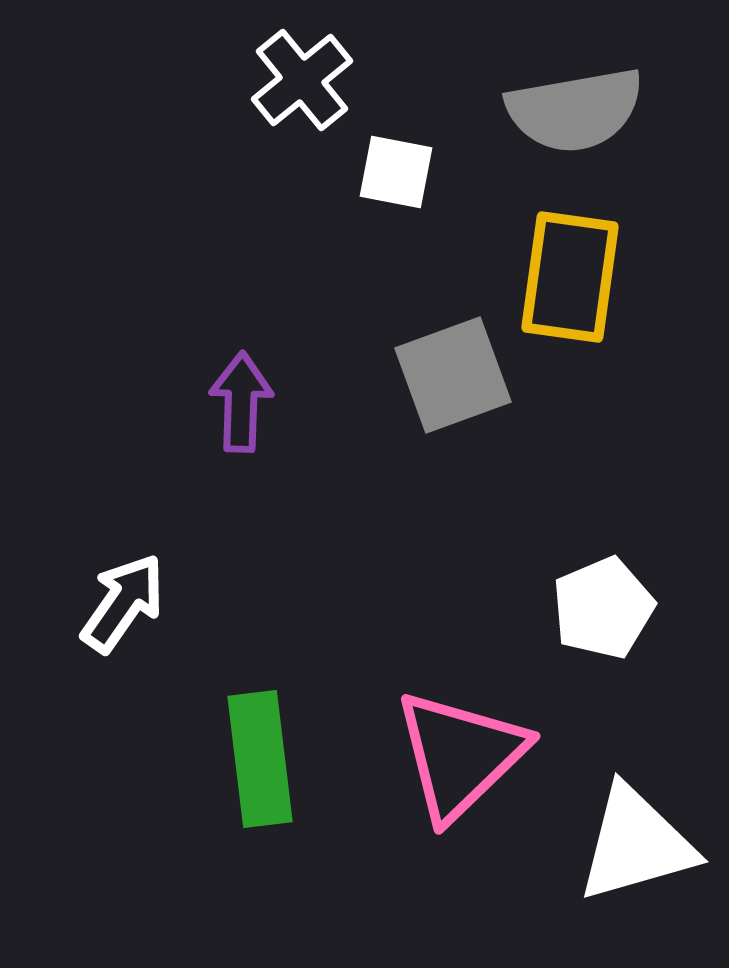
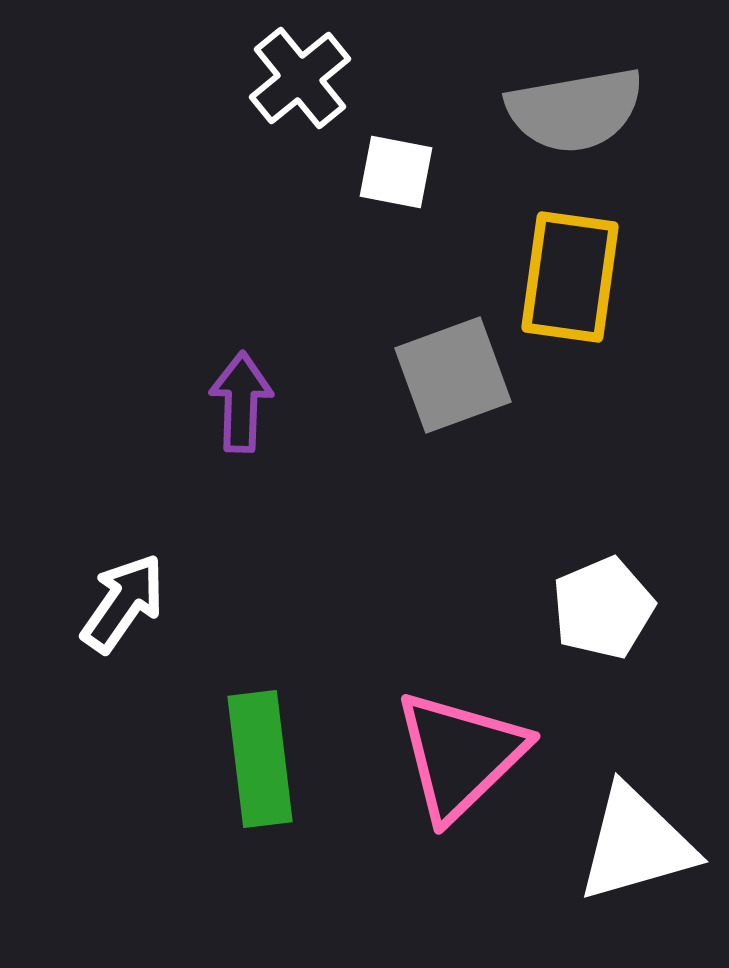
white cross: moved 2 px left, 2 px up
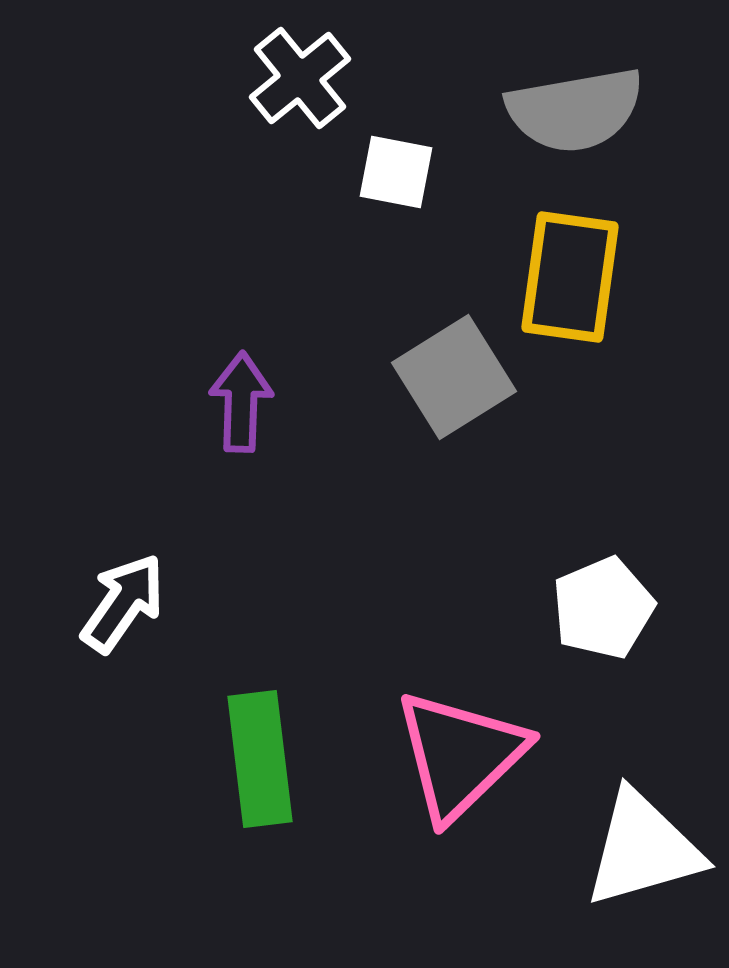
gray square: moved 1 px right, 2 px down; rotated 12 degrees counterclockwise
white triangle: moved 7 px right, 5 px down
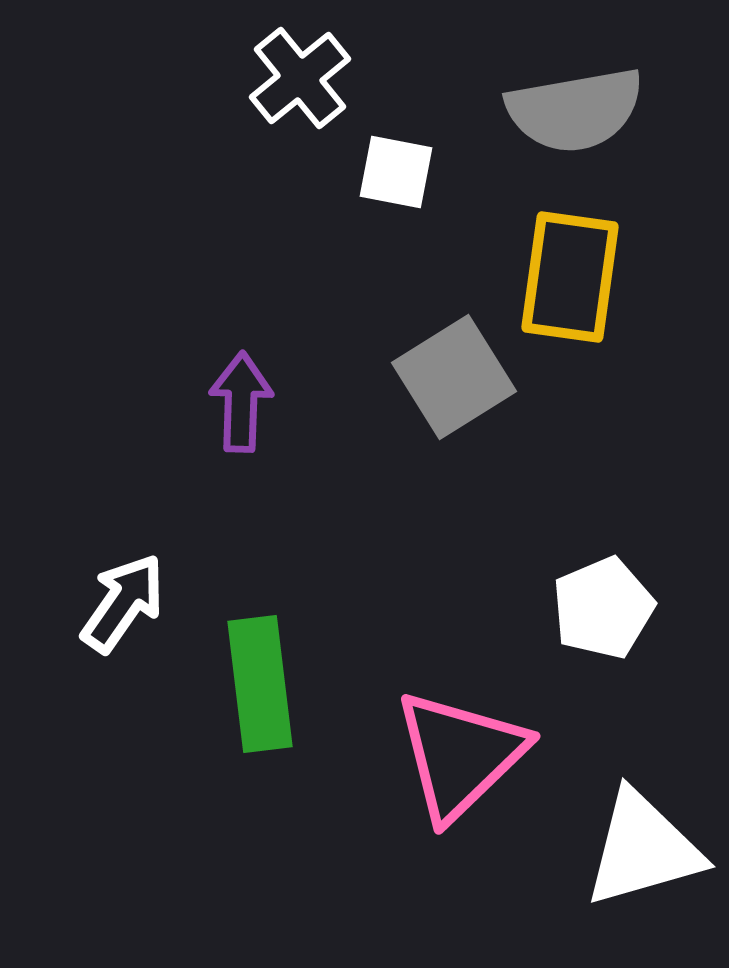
green rectangle: moved 75 px up
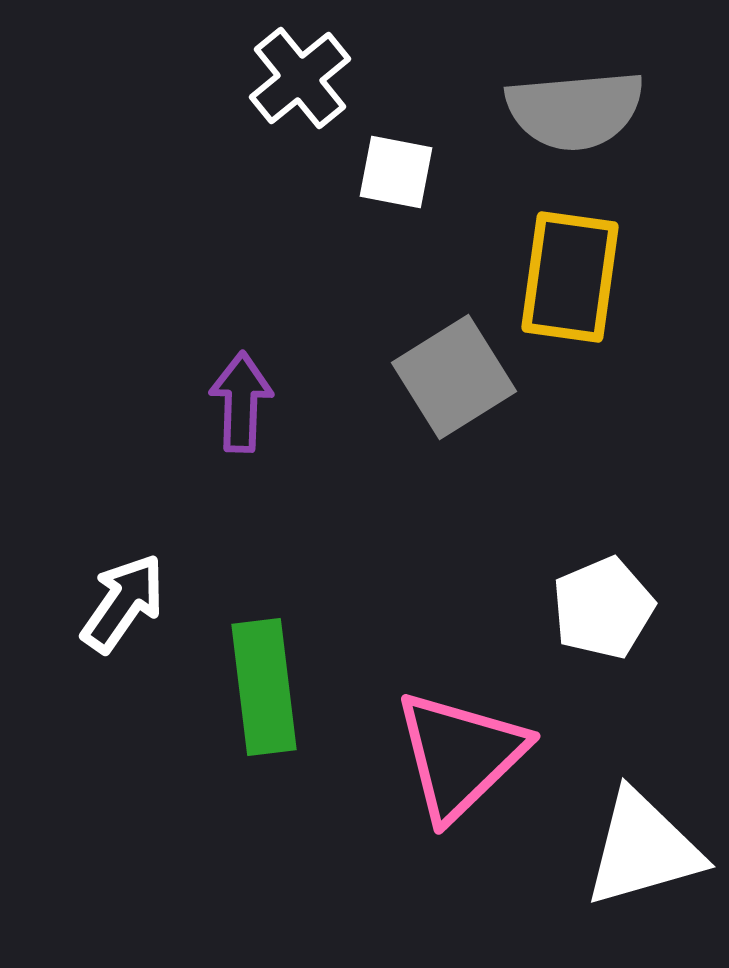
gray semicircle: rotated 5 degrees clockwise
green rectangle: moved 4 px right, 3 px down
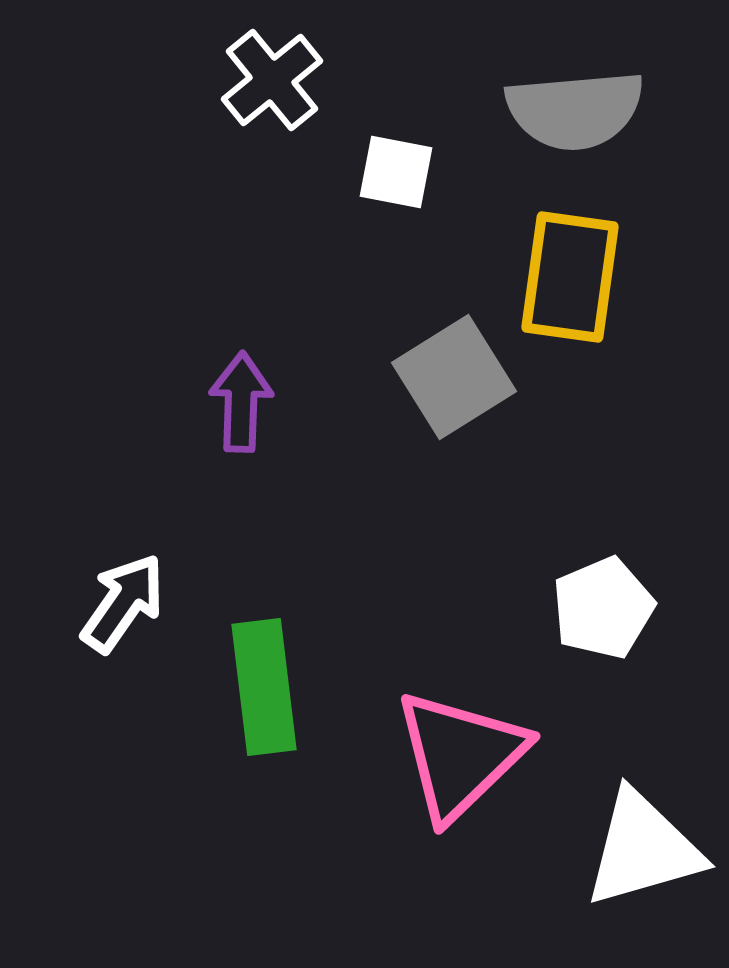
white cross: moved 28 px left, 2 px down
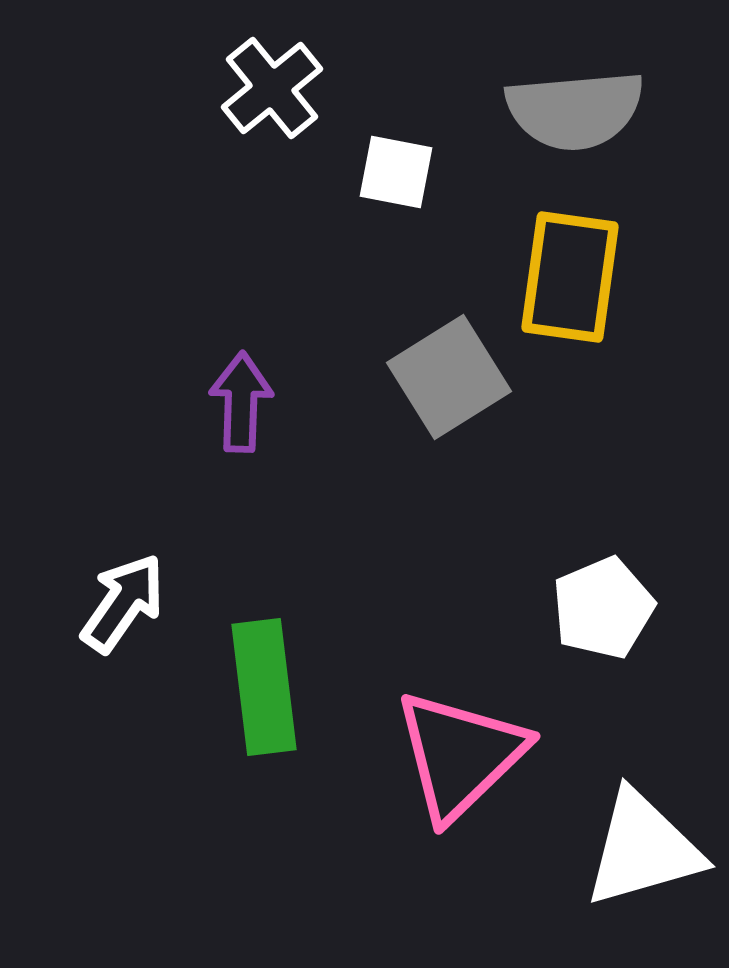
white cross: moved 8 px down
gray square: moved 5 px left
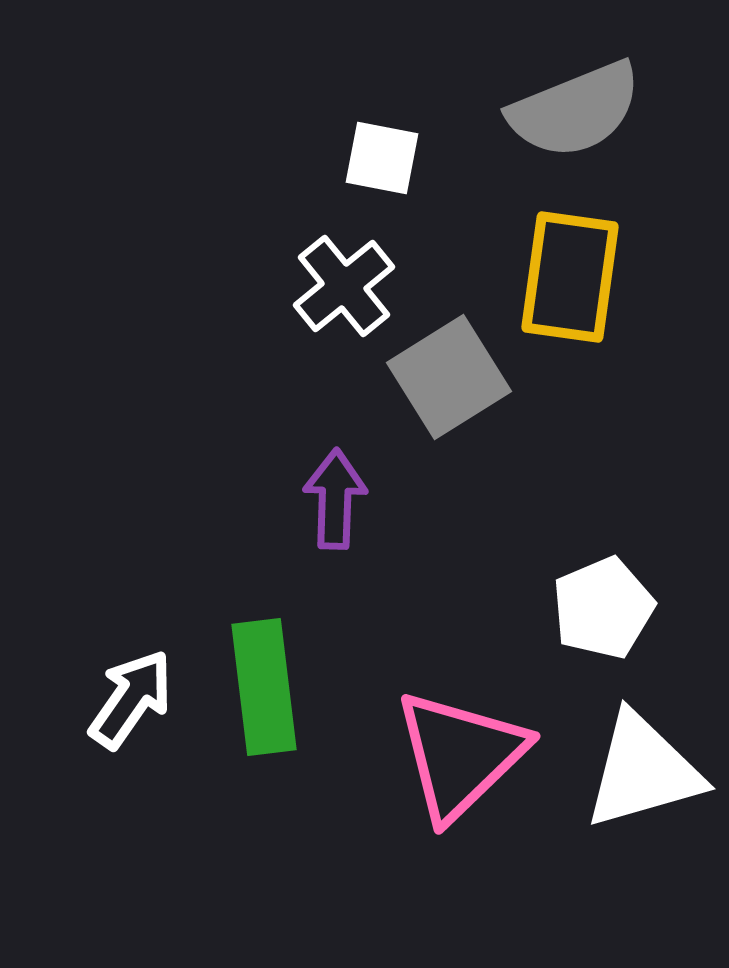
white cross: moved 72 px right, 198 px down
gray semicircle: rotated 17 degrees counterclockwise
white square: moved 14 px left, 14 px up
purple arrow: moved 94 px right, 97 px down
white arrow: moved 8 px right, 96 px down
white triangle: moved 78 px up
